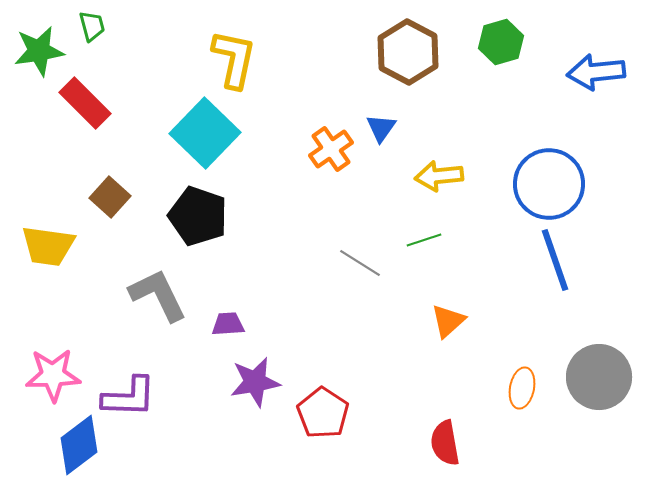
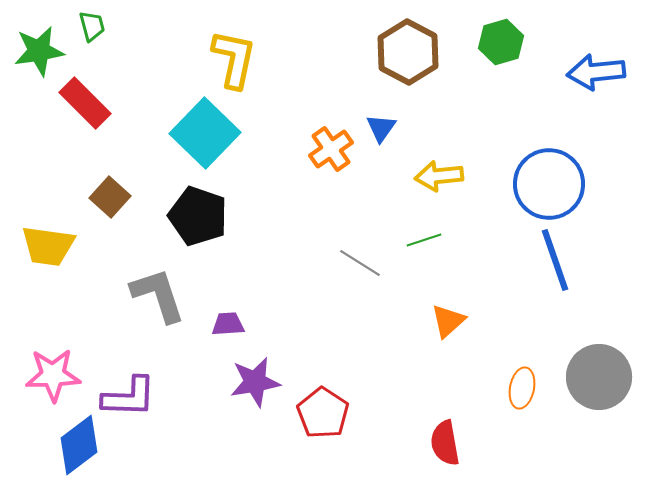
gray L-shape: rotated 8 degrees clockwise
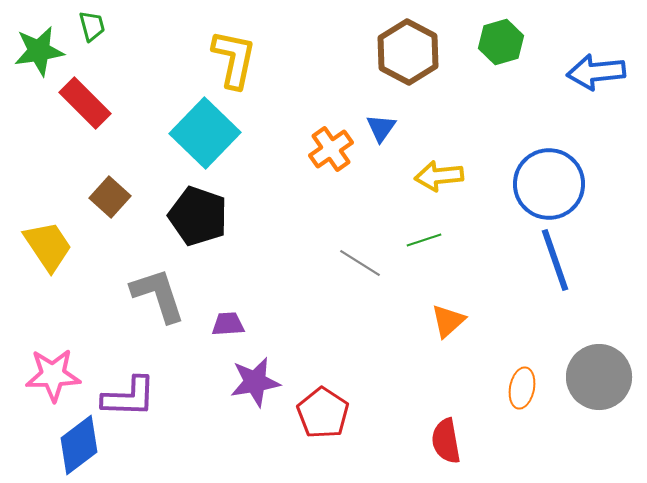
yellow trapezoid: rotated 132 degrees counterclockwise
red semicircle: moved 1 px right, 2 px up
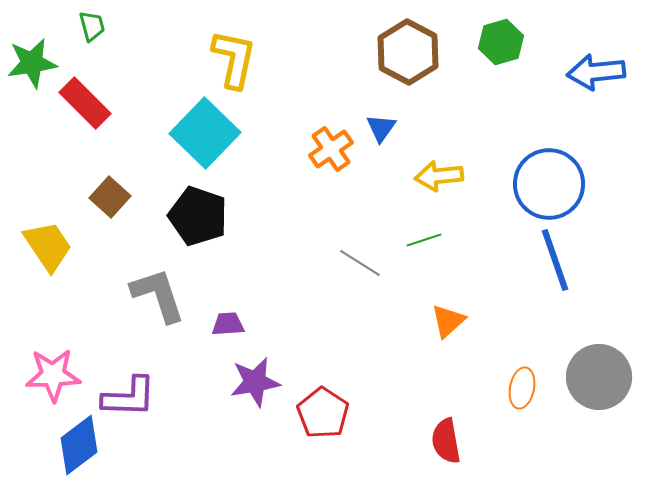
green star: moved 7 px left, 12 px down
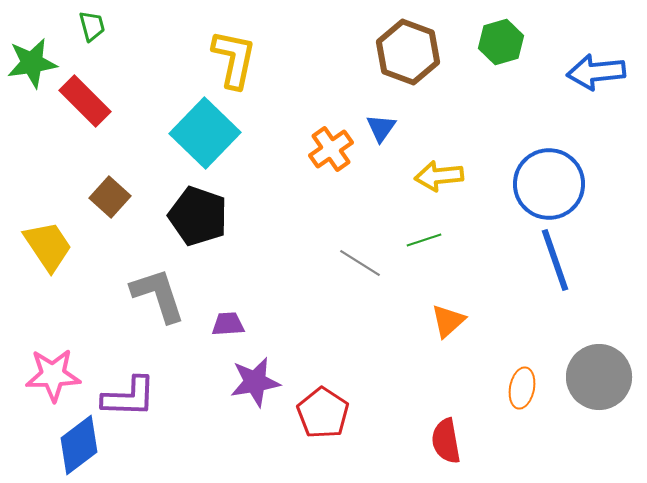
brown hexagon: rotated 8 degrees counterclockwise
red rectangle: moved 2 px up
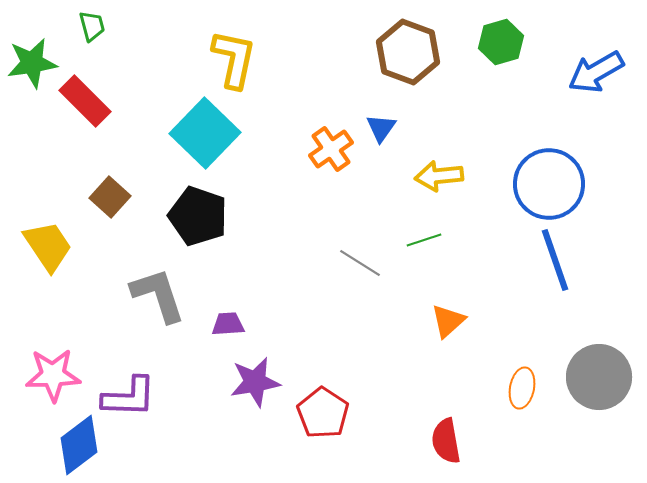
blue arrow: rotated 24 degrees counterclockwise
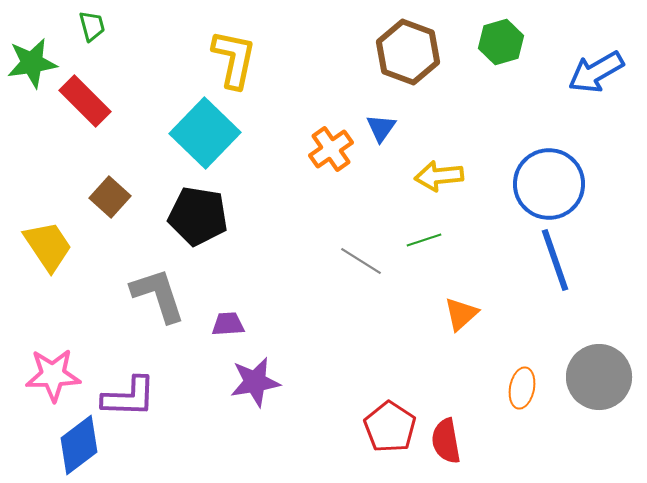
black pentagon: rotated 10 degrees counterclockwise
gray line: moved 1 px right, 2 px up
orange triangle: moved 13 px right, 7 px up
red pentagon: moved 67 px right, 14 px down
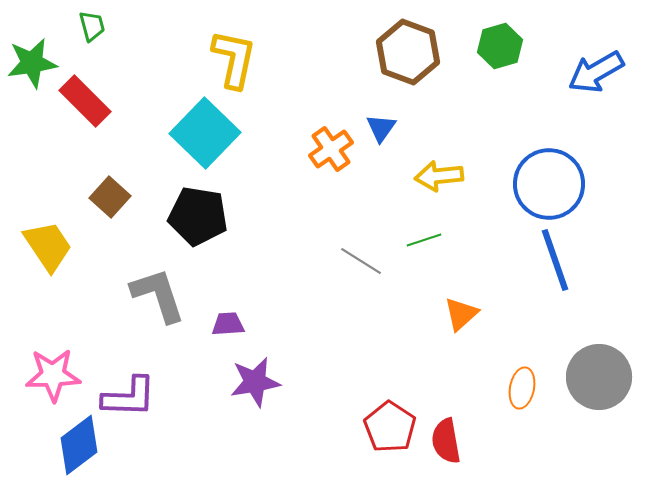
green hexagon: moved 1 px left, 4 px down
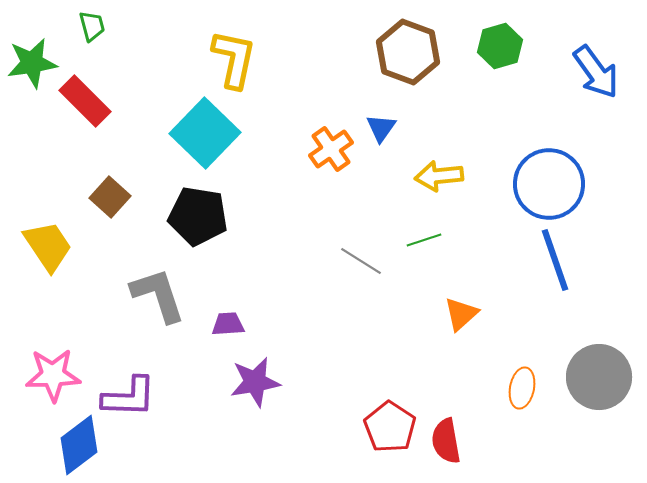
blue arrow: rotated 96 degrees counterclockwise
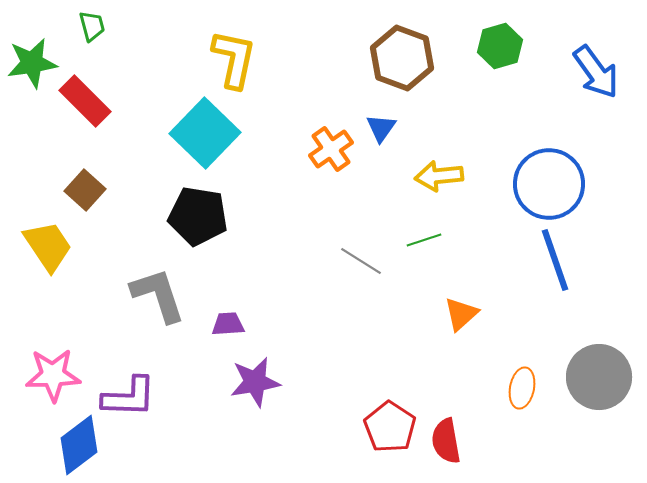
brown hexagon: moved 6 px left, 6 px down
brown square: moved 25 px left, 7 px up
